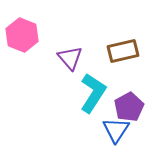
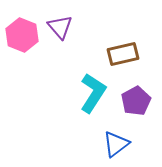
brown rectangle: moved 3 px down
purple triangle: moved 10 px left, 31 px up
purple pentagon: moved 7 px right, 6 px up
blue triangle: moved 14 px down; rotated 20 degrees clockwise
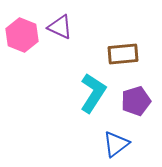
purple triangle: rotated 24 degrees counterclockwise
brown rectangle: rotated 8 degrees clockwise
purple pentagon: rotated 12 degrees clockwise
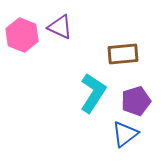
blue triangle: moved 9 px right, 10 px up
